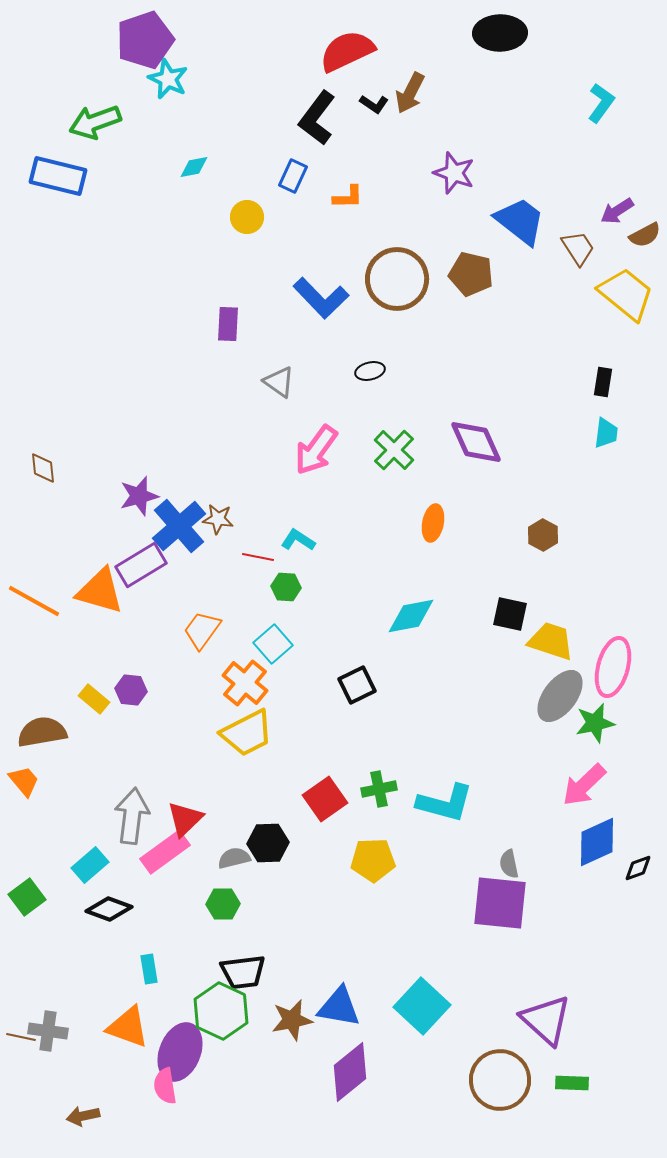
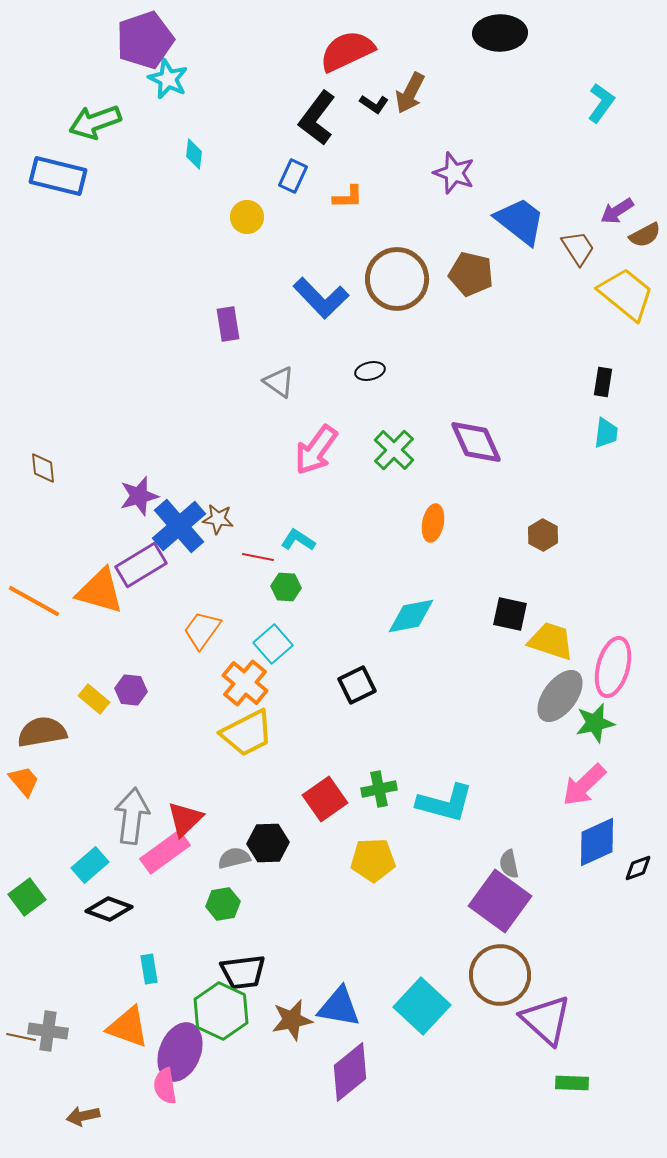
cyan diamond at (194, 167): moved 13 px up; rotated 72 degrees counterclockwise
purple rectangle at (228, 324): rotated 12 degrees counterclockwise
purple square at (500, 903): moved 2 px up; rotated 30 degrees clockwise
green hexagon at (223, 904): rotated 8 degrees counterclockwise
brown circle at (500, 1080): moved 105 px up
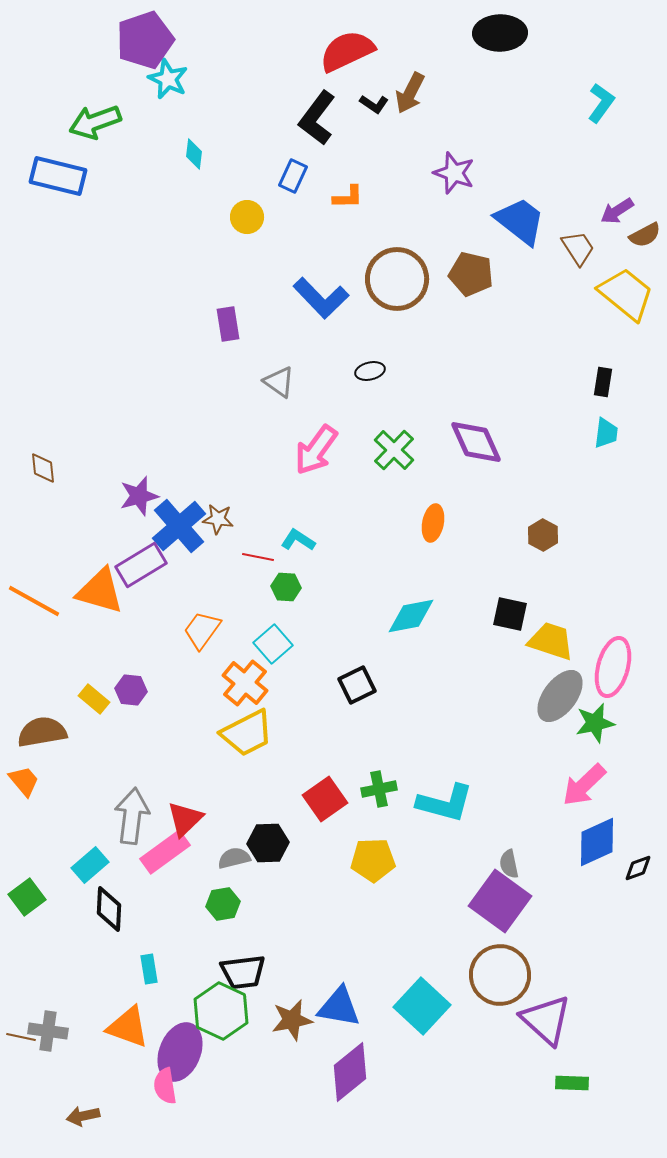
black diamond at (109, 909): rotated 72 degrees clockwise
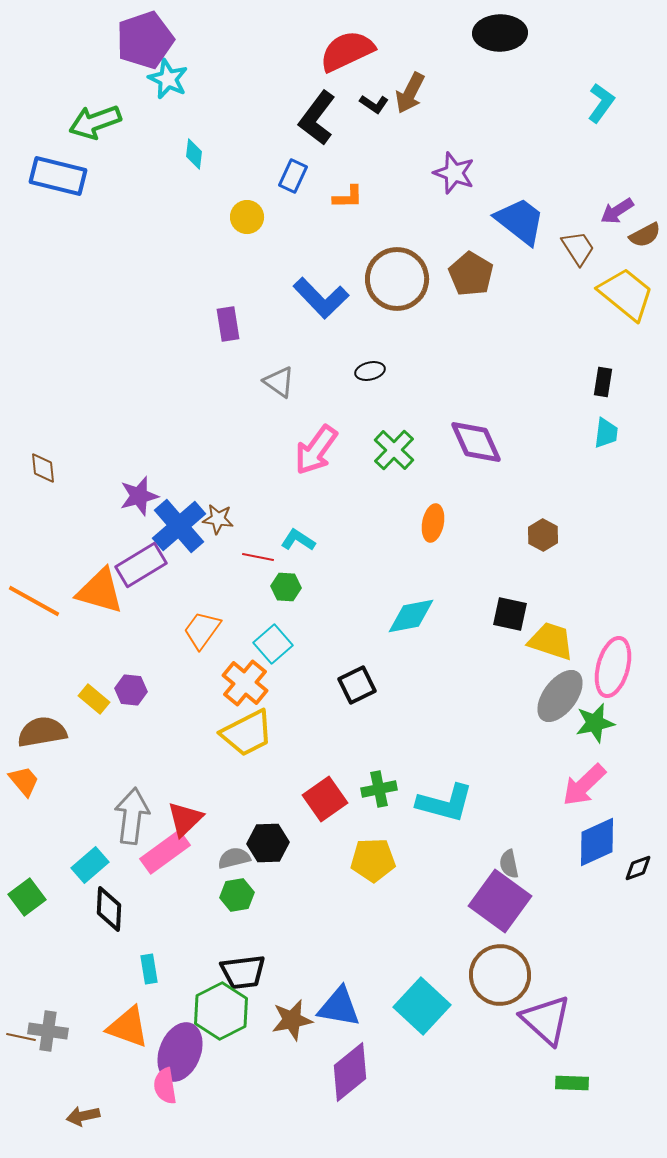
brown pentagon at (471, 274): rotated 18 degrees clockwise
green hexagon at (223, 904): moved 14 px right, 9 px up
green hexagon at (221, 1011): rotated 8 degrees clockwise
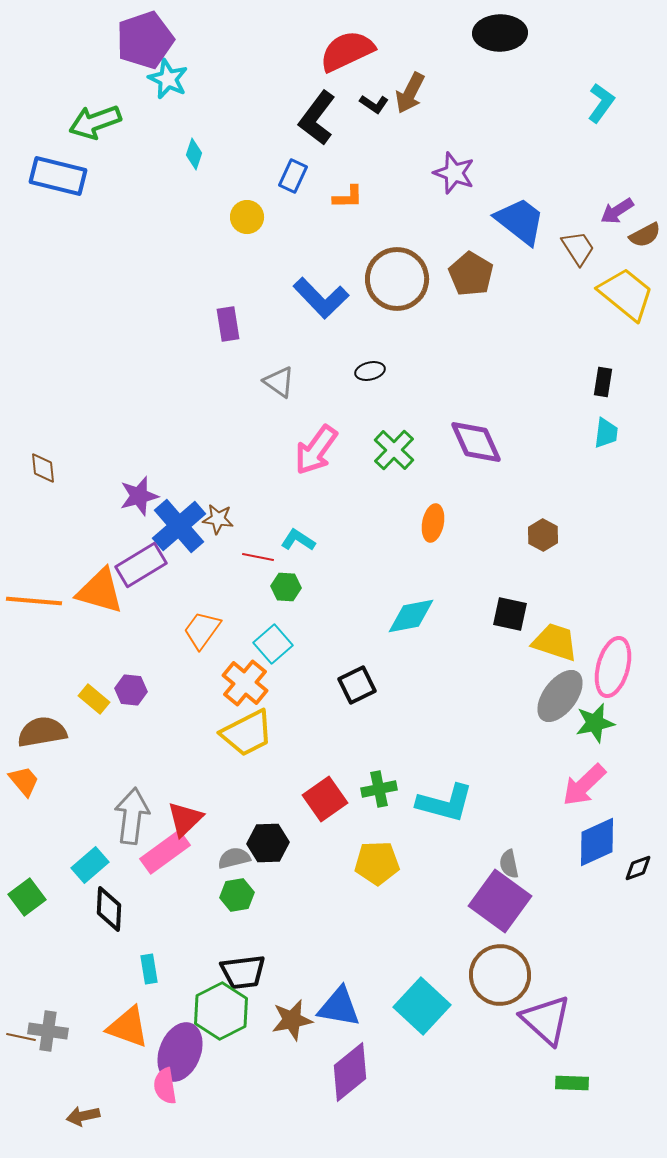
cyan diamond at (194, 154): rotated 12 degrees clockwise
orange line at (34, 601): rotated 24 degrees counterclockwise
yellow trapezoid at (551, 641): moved 4 px right, 1 px down
yellow pentagon at (373, 860): moved 4 px right, 3 px down
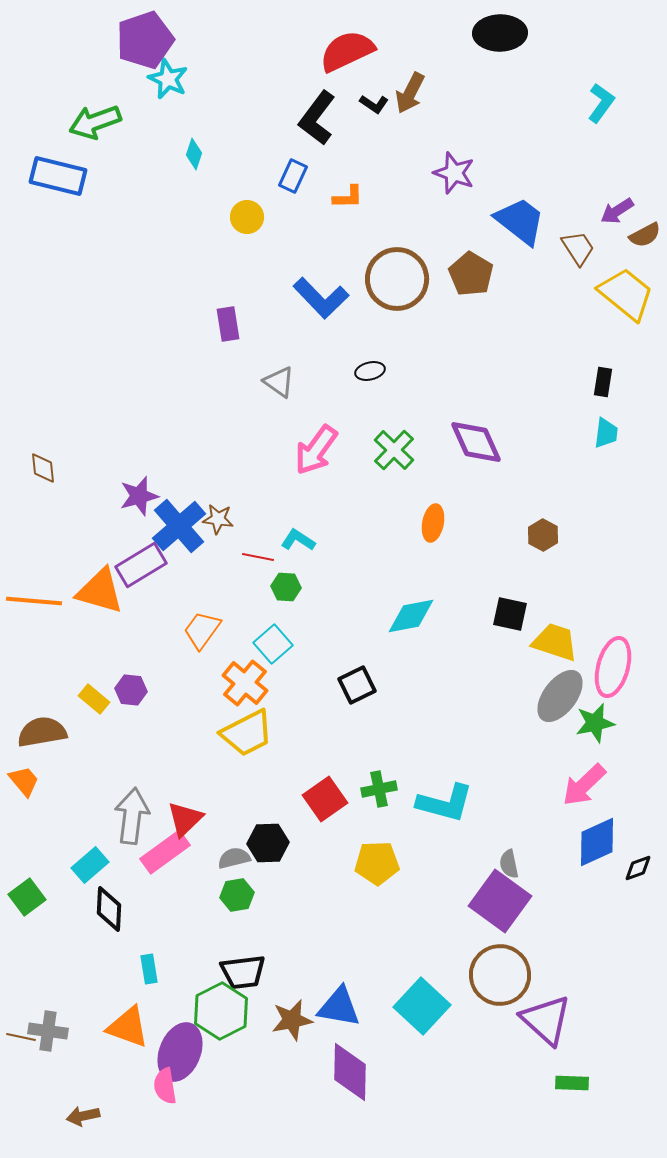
purple diamond at (350, 1072): rotated 50 degrees counterclockwise
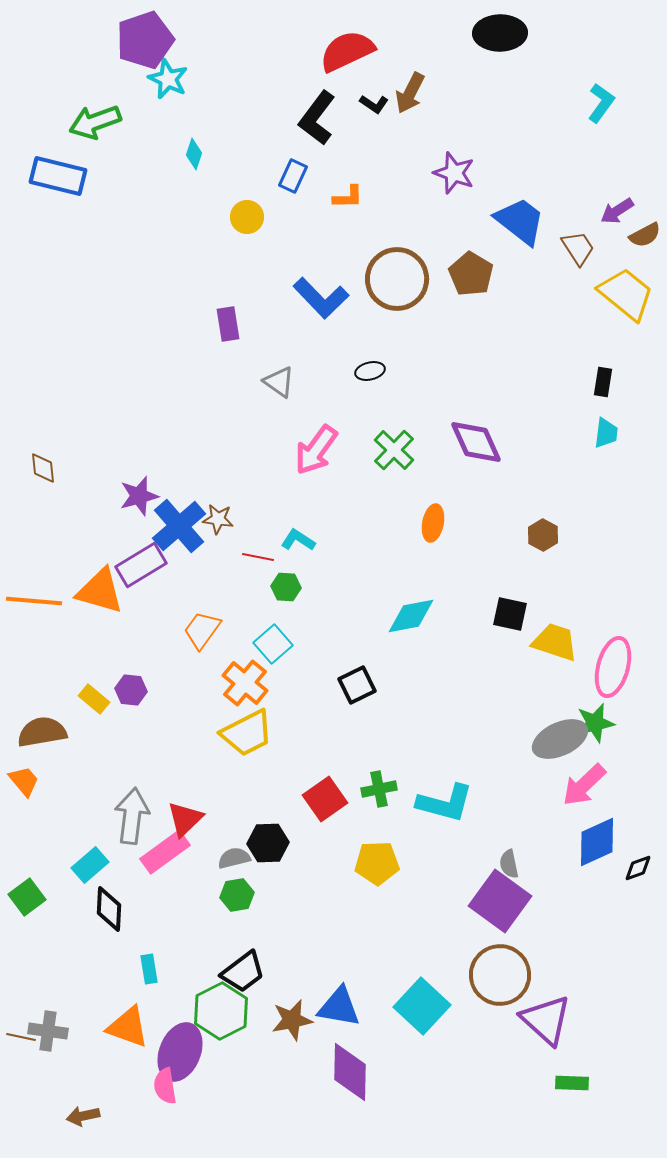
gray ellipse at (560, 696): moved 43 px down; rotated 28 degrees clockwise
black trapezoid at (243, 972): rotated 30 degrees counterclockwise
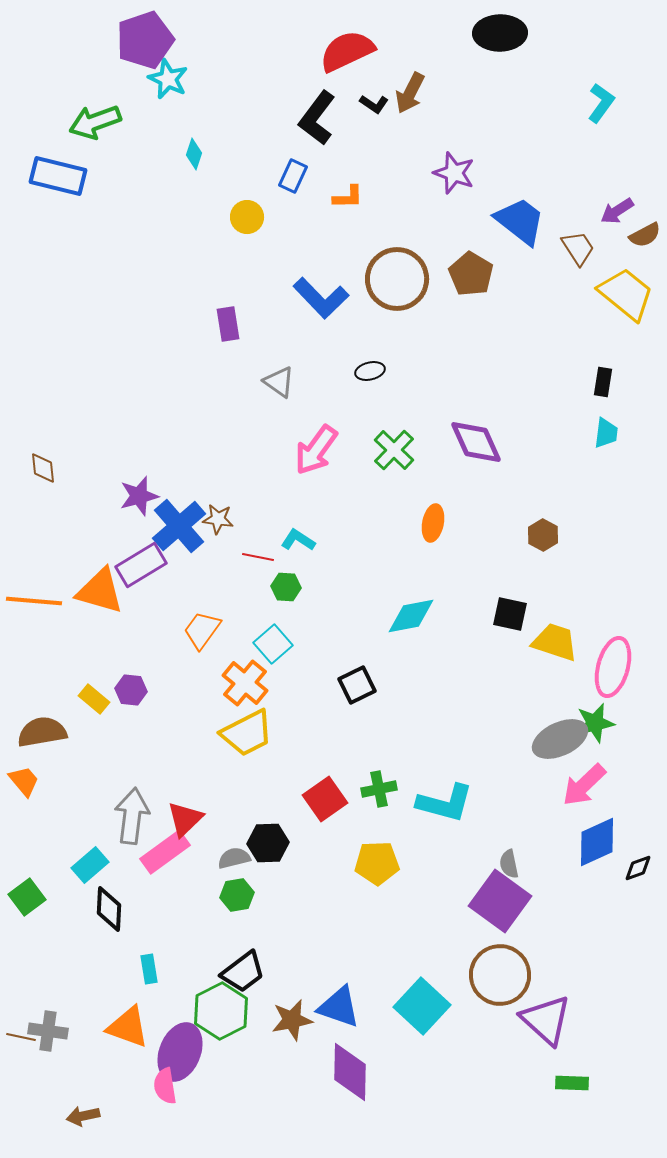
blue triangle at (339, 1007): rotated 9 degrees clockwise
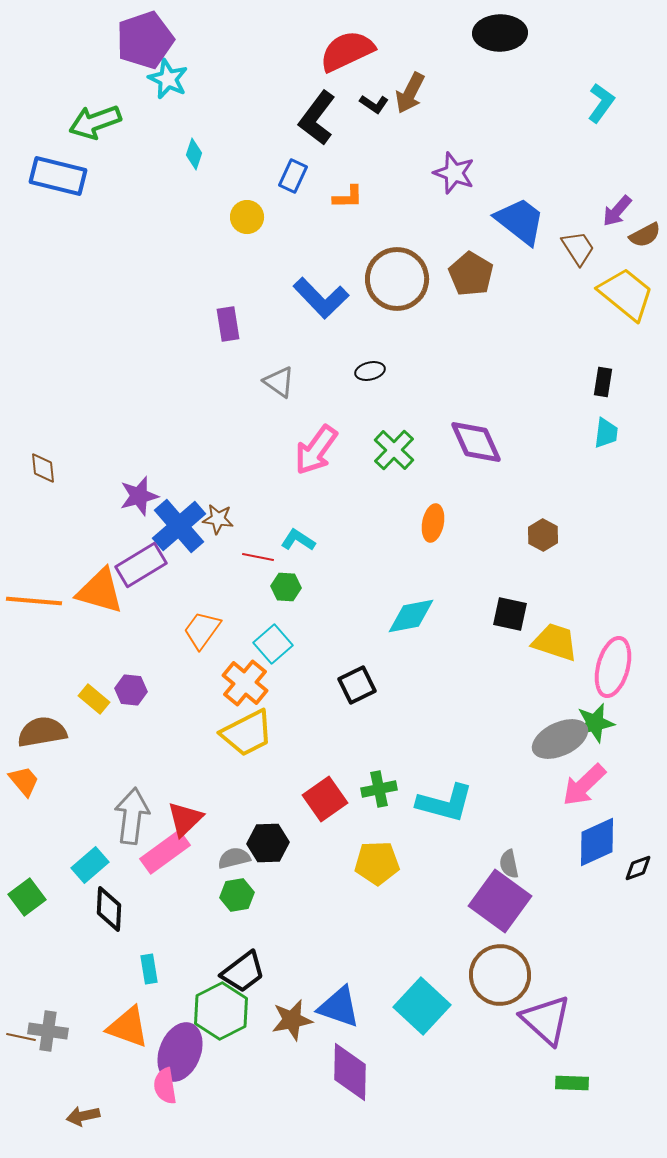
purple arrow at (617, 211): rotated 16 degrees counterclockwise
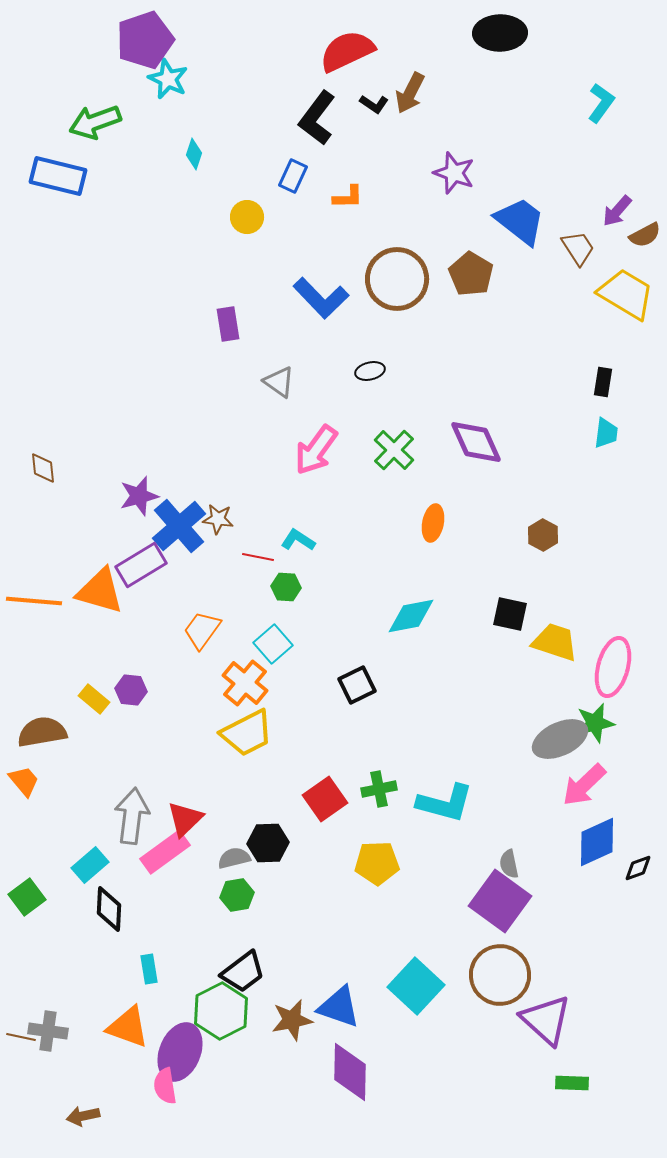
yellow trapezoid at (626, 294): rotated 8 degrees counterclockwise
cyan square at (422, 1006): moved 6 px left, 20 px up
